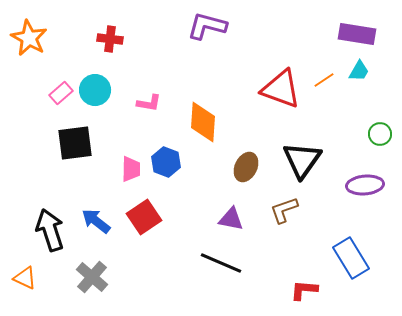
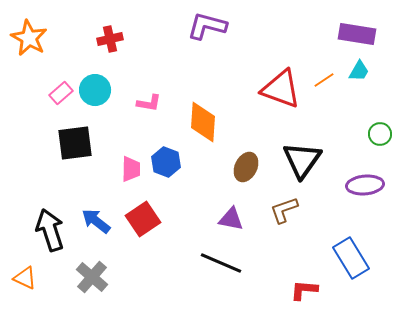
red cross: rotated 20 degrees counterclockwise
red square: moved 1 px left, 2 px down
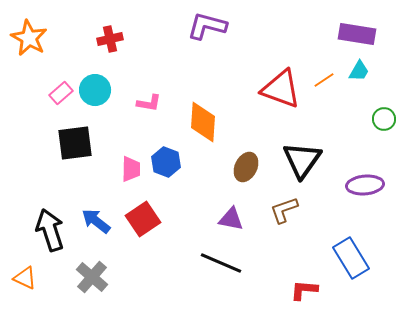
green circle: moved 4 px right, 15 px up
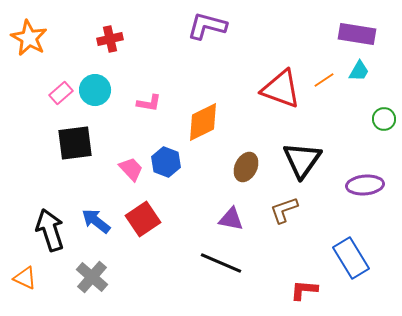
orange diamond: rotated 60 degrees clockwise
pink trapezoid: rotated 44 degrees counterclockwise
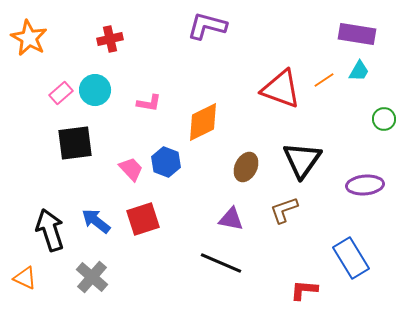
red square: rotated 16 degrees clockwise
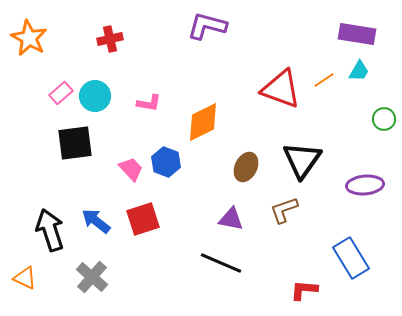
cyan circle: moved 6 px down
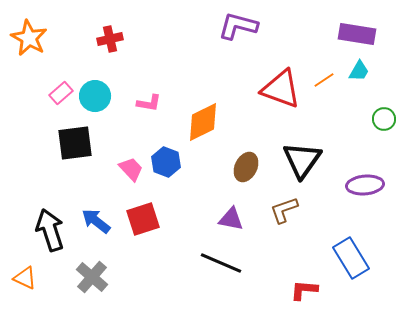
purple L-shape: moved 31 px right
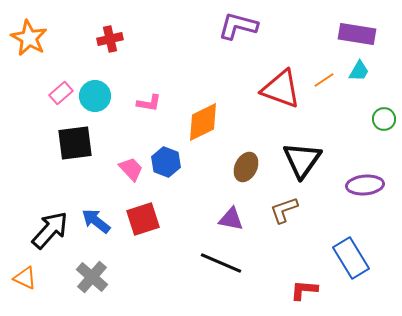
black arrow: rotated 60 degrees clockwise
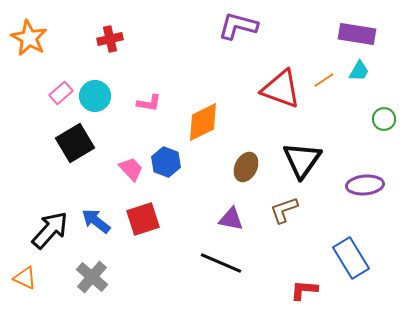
black square: rotated 24 degrees counterclockwise
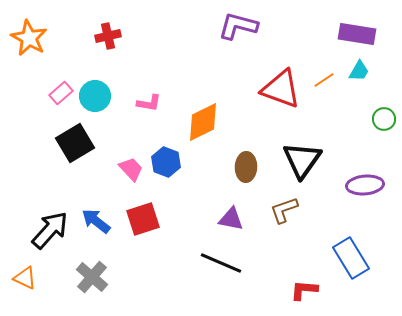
red cross: moved 2 px left, 3 px up
brown ellipse: rotated 24 degrees counterclockwise
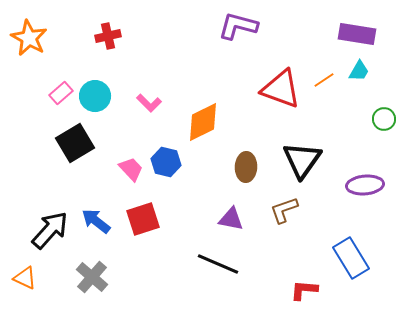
pink L-shape: rotated 35 degrees clockwise
blue hexagon: rotated 8 degrees counterclockwise
black line: moved 3 px left, 1 px down
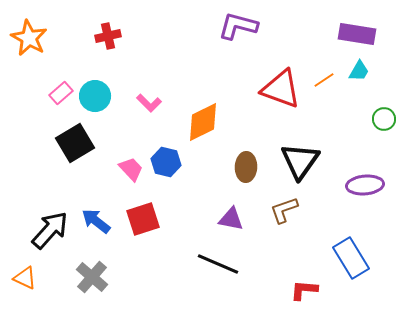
black triangle: moved 2 px left, 1 px down
